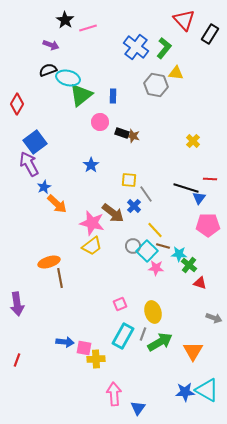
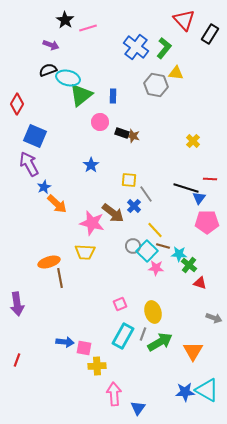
blue square at (35, 142): moved 6 px up; rotated 30 degrees counterclockwise
pink pentagon at (208, 225): moved 1 px left, 3 px up
yellow trapezoid at (92, 246): moved 7 px left, 6 px down; rotated 40 degrees clockwise
yellow cross at (96, 359): moved 1 px right, 7 px down
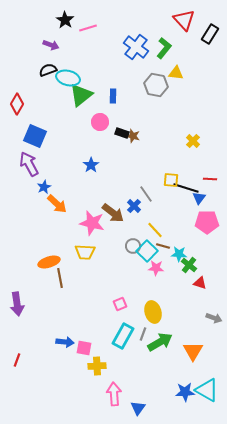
yellow square at (129, 180): moved 42 px right
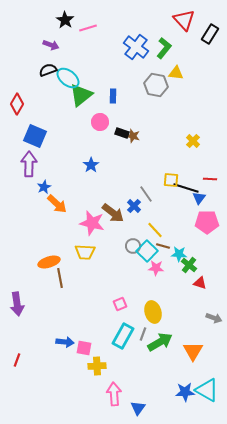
cyan ellipse at (68, 78): rotated 25 degrees clockwise
purple arrow at (29, 164): rotated 30 degrees clockwise
